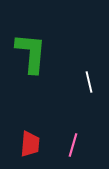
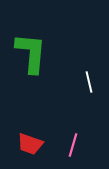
red trapezoid: rotated 104 degrees clockwise
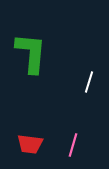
white line: rotated 30 degrees clockwise
red trapezoid: rotated 12 degrees counterclockwise
